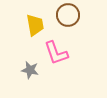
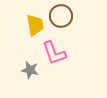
brown circle: moved 7 px left, 1 px down
pink L-shape: moved 2 px left
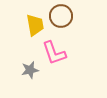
gray star: rotated 24 degrees counterclockwise
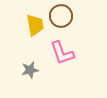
pink L-shape: moved 8 px right
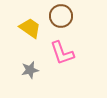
yellow trapezoid: moved 5 px left, 3 px down; rotated 45 degrees counterclockwise
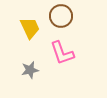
yellow trapezoid: rotated 30 degrees clockwise
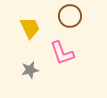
brown circle: moved 9 px right
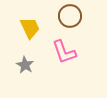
pink L-shape: moved 2 px right, 1 px up
gray star: moved 5 px left, 5 px up; rotated 30 degrees counterclockwise
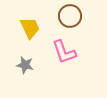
gray star: rotated 18 degrees counterclockwise
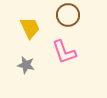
brown circle: moved 2 px left, 1 px up
gray star: moved 1 px right
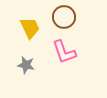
brown circle: moved 4 px left, 2 px down
